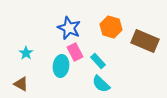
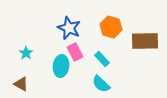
brown rectangle: rotated 24 degrees counterclockwise
cyan rectangle: moved 4 px right, 2 px up
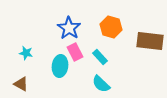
blue star: rotated 10 degrees clockwise
brown rectangle: moved 5 px right; rotated 8 degrees clockwise
cyan star: rotated 24 degrees counterclockwise
cyan rectangle: moved 2 px left, 2 px up
cyan ellipse: moved 1 px left
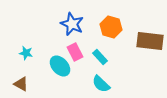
blue star: moved 3 px right, 4 px up; rotated 10 degrees counterclockwise
cyan ellipse: rotated 50 degrees counterclockwise
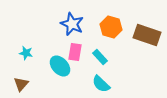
brown rectangle: moved 3 px left, 6 px up; rotated 12 degrees clockwise
pink rectangle: rotated 36 degrees clockwise
brown triangle: rotated 42 degrees clockwise
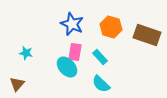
cyan ellipse: moved 7 px right, 1 px down
brown triangle: moved 4 px left
